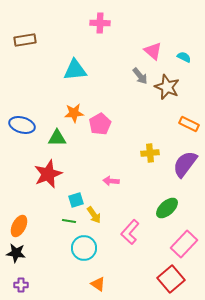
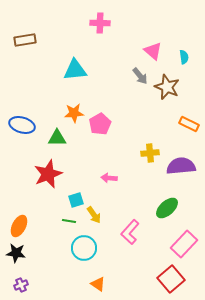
cyan semicircle: rotated 56 degrees clockwise
purple semicircle: moved 4 px left, 2 px down; rotated 48 degrees clockwise
pink arrow: moved 2 px left, 3 px up
purple cross: rotated 24 degrees counterclockwise
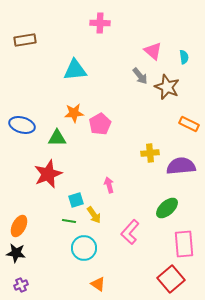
pink arrow: moved 7 px down; rotated 70 degrees clockwise
pink rectangle: rotated 48 degrees counterclockwise
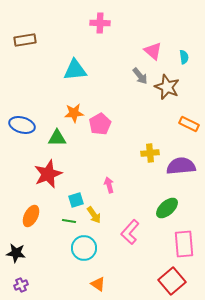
orange ellipse: moved 12 px right, 10 px up
red square: moved 1 px right, 2 px down
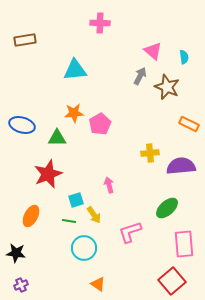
gray arrow: rotated 114 degrees counterclockwise
pink L-shape: rotated 30 degrees clockwise
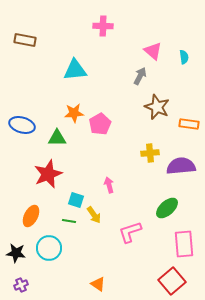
pink cross: moved 3 px right, 3 px down
brown rectangle: rotated 20 degrees clockwise
brown star: moved 10 px left, 20 px down
orange rectangle: rotated 18 degrees counterclockwise
cyan square: rotated 35 degrees clockwise
cyan circle: moved 35 px left
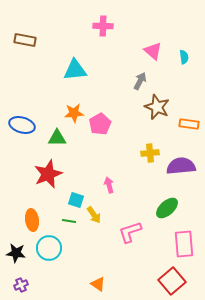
gray arrow: moved 5 px down
orange ellipse: moved 1 px right, 4 px down; rotated 35 degrees counterclockwise
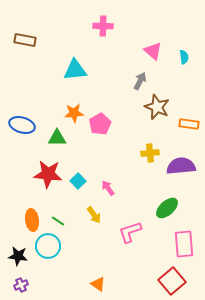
red star: rotated 28 degrees clockwise
pink arrow: moved 1 px left, 3 px down; rotated 21 degrees counterclockwise
cyan square: moved 2 px right, 19 px up; rotated 28 degrees clockwise
green line: moved 11 px left; rotated 24 degrees clockwise
cyan circle: moved 1 px left, 2 px up
black star: moved 2 px right, 3 px down
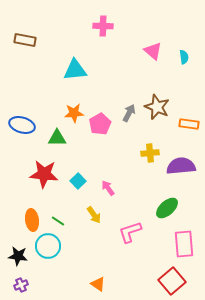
gray arrow: moved 11 px left, 32 px down
red star: moved 4 px left
